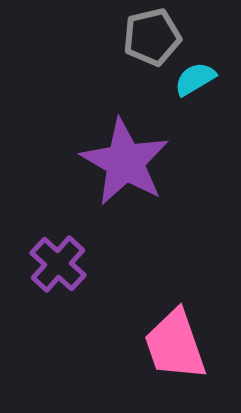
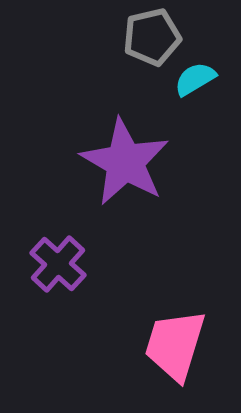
pink trapezoid: rotated 36 degrees clockwise
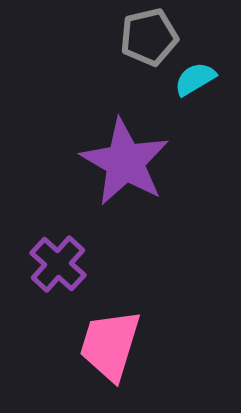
gray pentagon: moved 3 px left
pink trapezoid: moved 65 px left
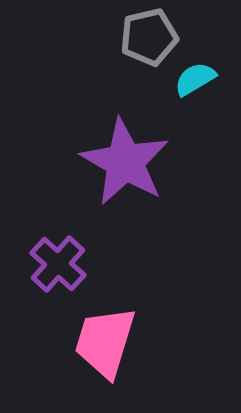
pink trapezoid: moved 5 px left, 3 px up
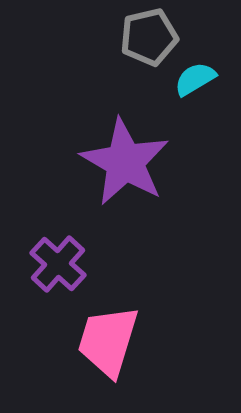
pink trapezoid: moved 3 px right, 1 px up
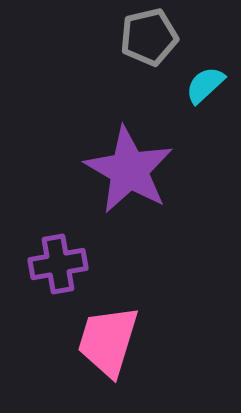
cyan semicircle: moved 10 px right, 6 px down; rotated 12 degrees counterclockwise
purple star: moved 4 px right, 8 px down
purple cross: rotated 38 degrees clockwise
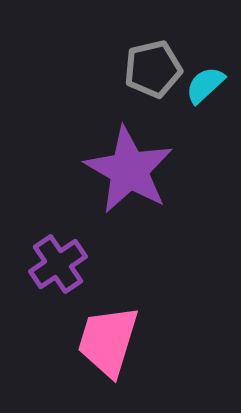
gray pentagon: moved 4 px right, 32 px down
purple cross: rotated 24 degrees counterclockwise
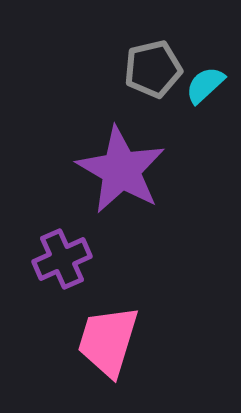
purple star: moved 8 px left
purple cross: moved 4 px right, 5 px up; rotated 10 degrees clockwise
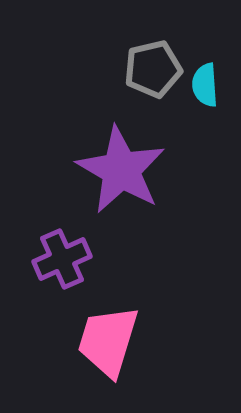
cyan semicircle: rotated 51 degrees counterclockwise
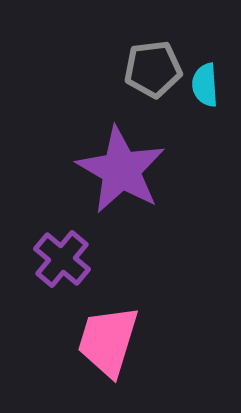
gray pentagon: rotated 6 degrees clockwise
purple cross: rotated 26 degrees counterclockwise
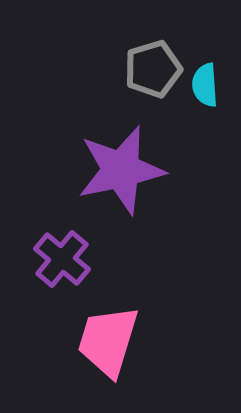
gray pentagon: rotated 10 degrees counterclockwise
purple star: rotated 30 degrees clockwise
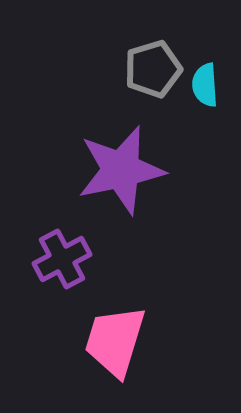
purple cross: rotated 22 degrees clockwise
pink trapezoid: moved 7 px right
